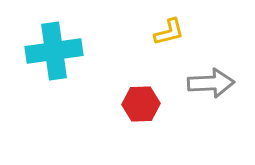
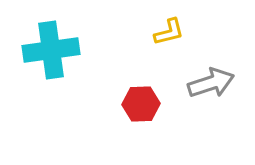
cyan cross: moved 3 px left, 1 px up
gray arrow: rotated 15 degrees counterclockwise
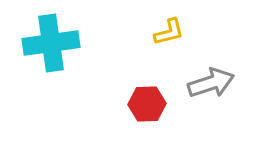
cyan cross: moved 7 px up
red hexagon: moved 6 px right
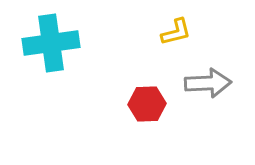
yellow L-shape: moved 7 px right
gray arrow: moved 3 px left; rotated 15 degrees clockwise
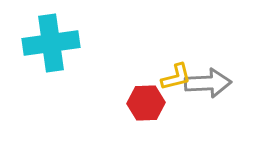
yellow L-shape: moved 45 px down
red hexagon: moved 1 px left, 1 px up
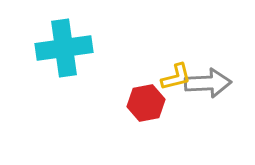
cyan cross: moved 13 px right, 5 px down
red hexagon: rotated 9 degrees counterclockwise
